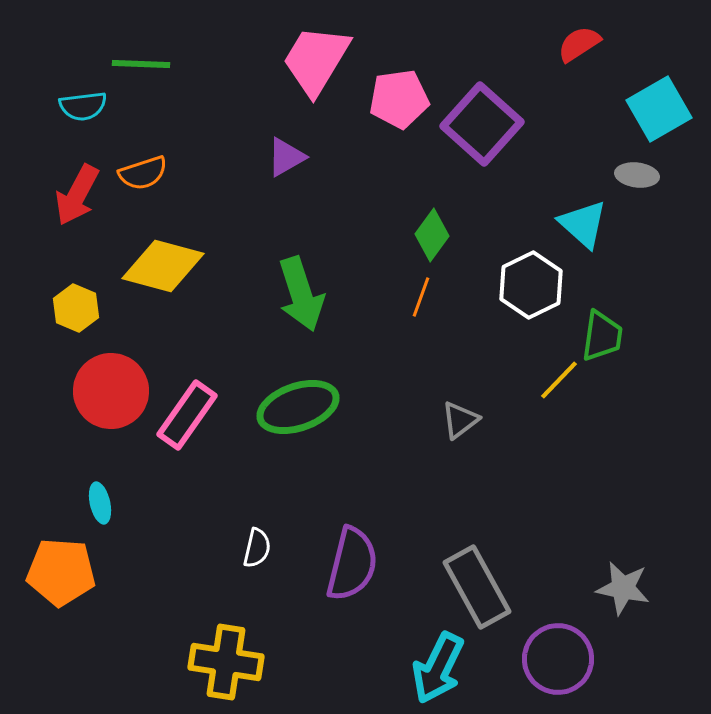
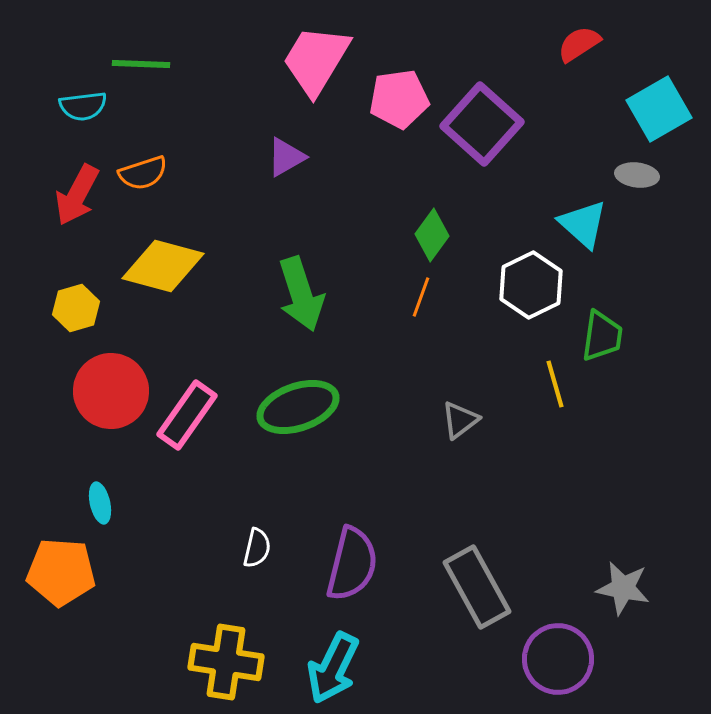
yellow hexagon: rotated 21 degrees clockwise
yellow line: moved 4 px left, 4 px down; rotated 60 degrees counterclockwise
cyan arrow: moved 105 px left
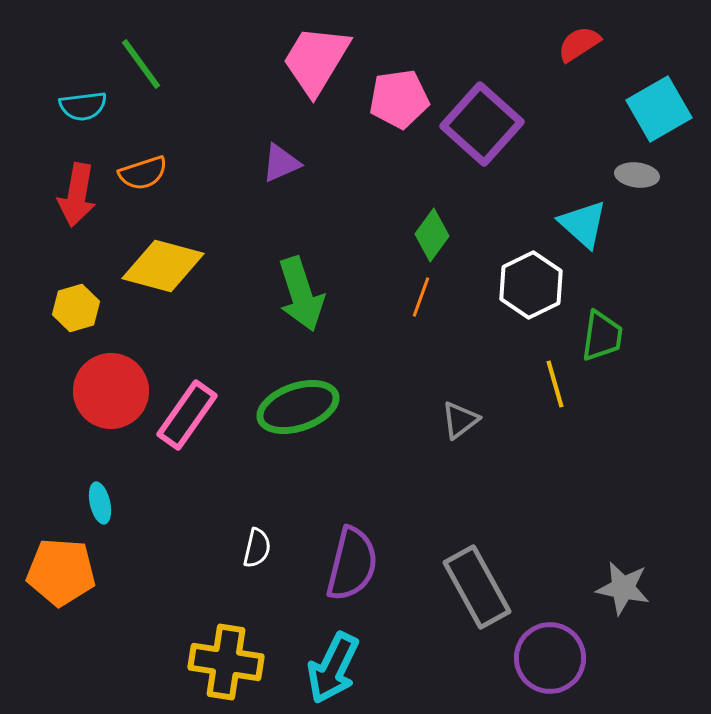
green line: rotated 52 degrees clockwise
purple triangle: moved 5 px left, 6 px down; rotated 6 degrees clockwise
red arrow: rotated 18 degrees counterclockwise
purple circle: moved 8 px left, 1 px up
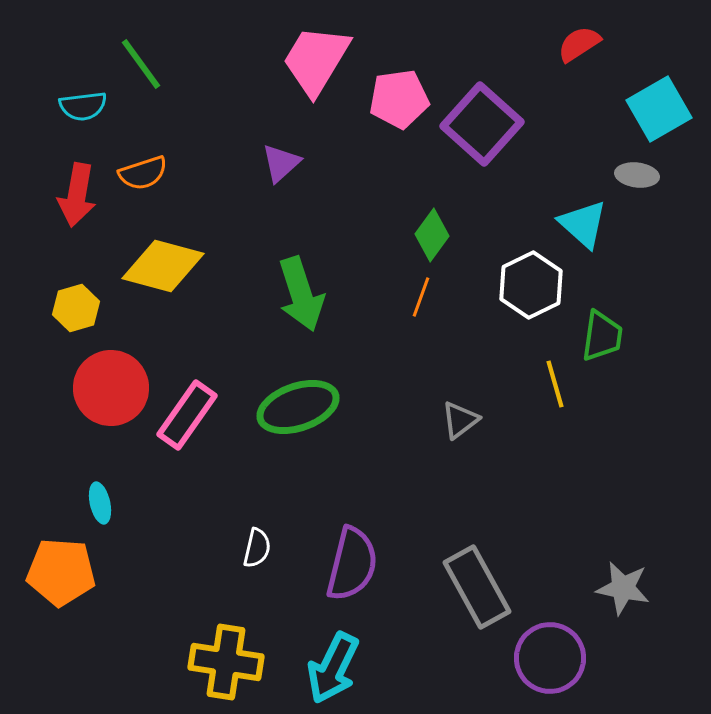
purple triangle: rotated 18 degrees counterclockwise
red circle: moved 3 px up
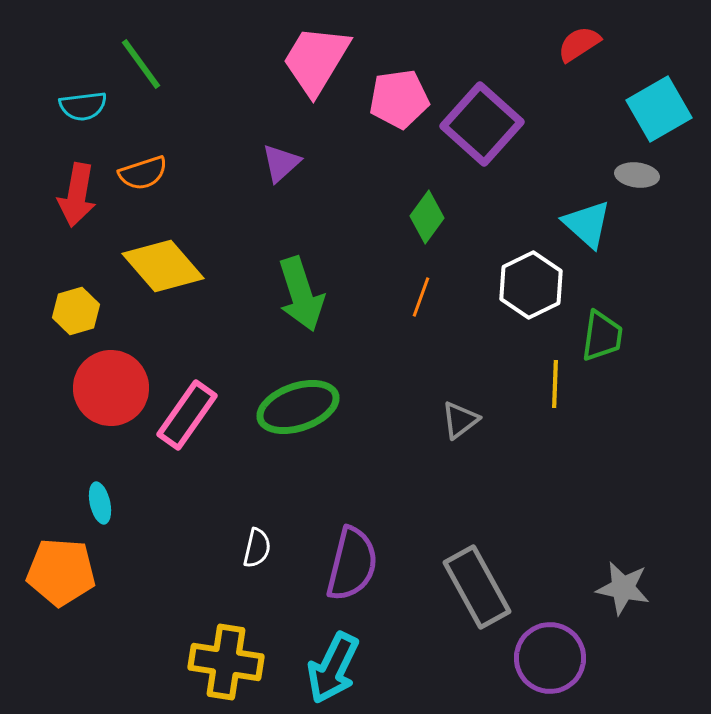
cyan triangle: moved 4 px right
green diamond: moved 5 px left, 18 px up
yellow diamond: rotated 34 degrees clockwise
yellow hexagon: moved 3 px down
yellow line: rotated 18 degrees clockwise
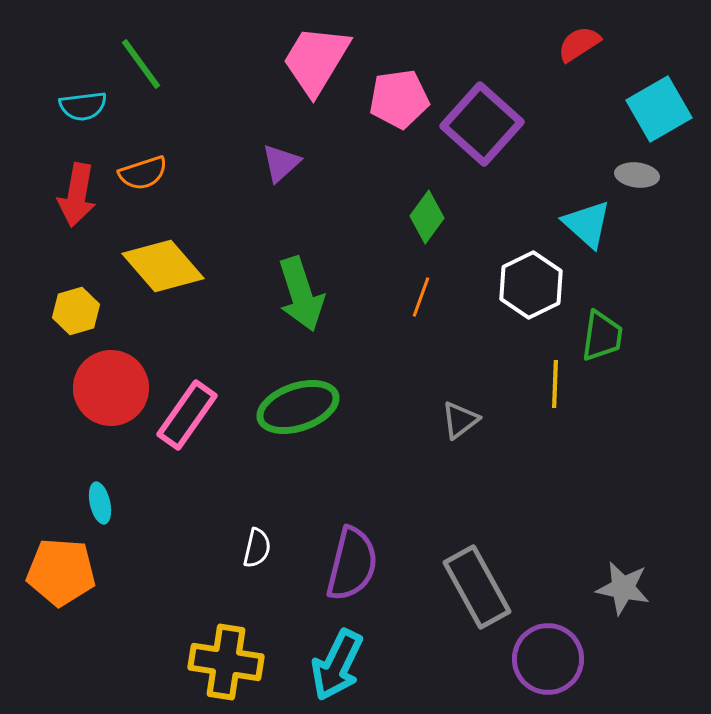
purple circle: moved 2 px left, 1 px down
cyan arrow: moved 4 px right, 3 px up
